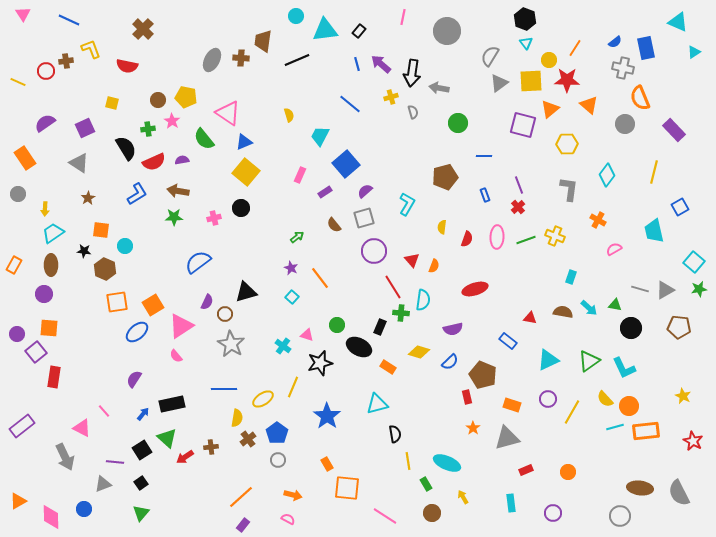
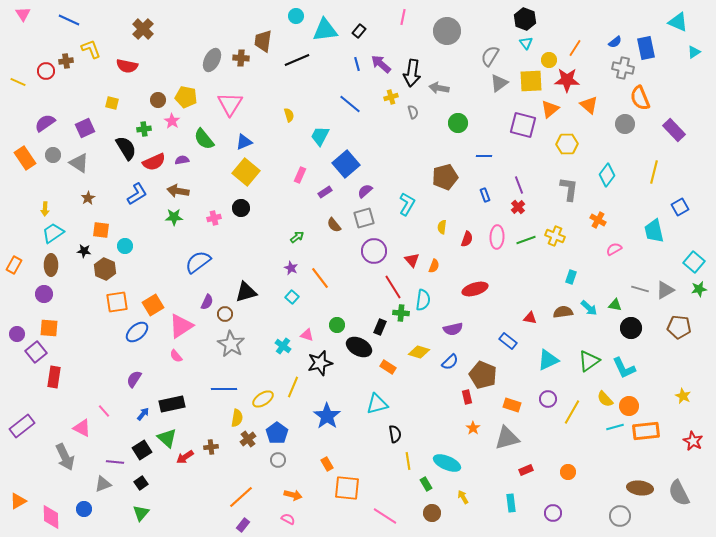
pink triangle at (228, 113): moved 2 px right, 9 px up; rotated 28 degrees clockwise
green cross at (148, 129): moved 4 px left
gray circle at (18, 194): moved 35 px right, 39 px up
brown semicircle at (563, 312): rotated 18 degrees counterclockwise
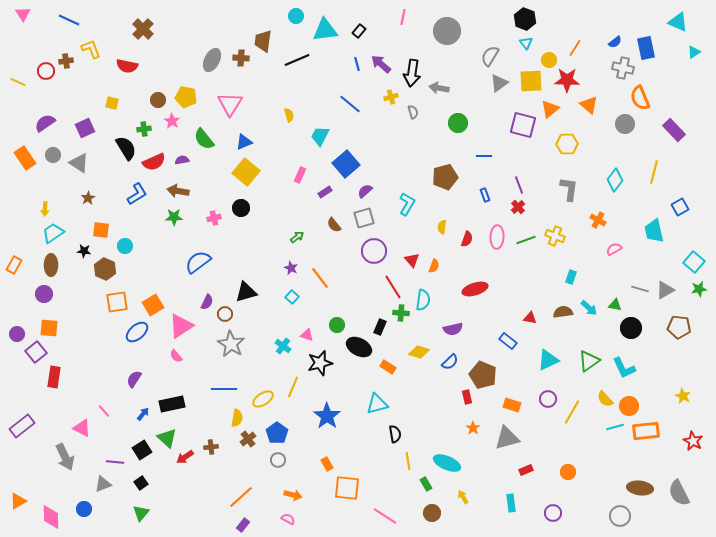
cyan diamond at (607, 175): moved 8 px right, 5 px down
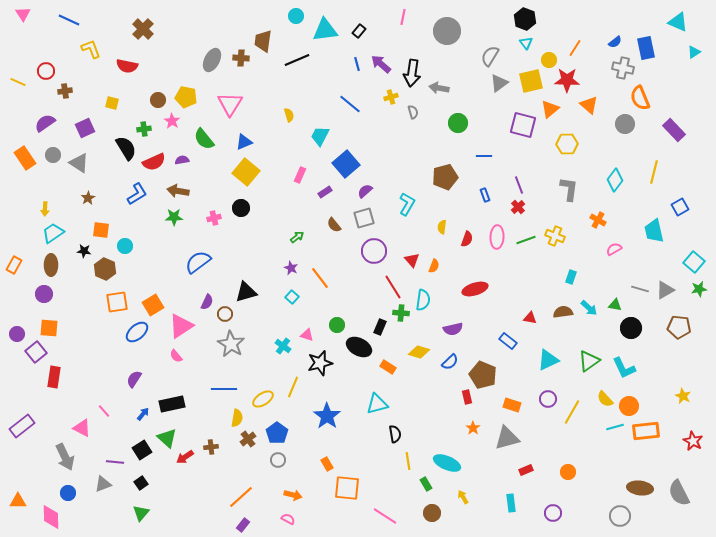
brown cross at (66, 61): moved 1 px left, 30 px down
yellow square at (531, 81): rotated 10 degrees counterclockwise
orange triangle at (18, 501): rotated 30 degrees clockwise
blue circle at (84, 509): moved 16 px left, 16 px up
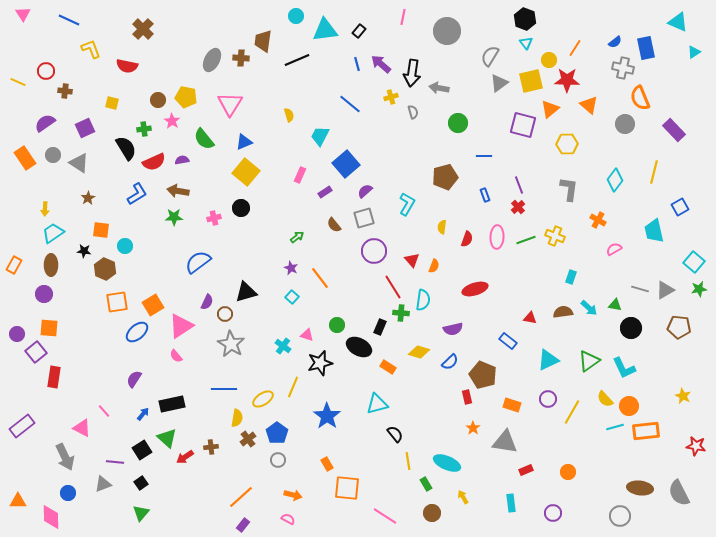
brown cross at (65, 91): rotated 16 degrees clockwise
black semicircle at (395, 434): rotated 30 degrees counterclockwise
gray triangle at (507, 438): moved 2 px left, 4 px down; rotated 24 degrees clockwise
red star at (693, 441): moved 3 px right, 5 px down; rotated 18 degrees counterclockwise
